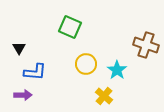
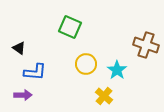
black triangle: rotated 24 degrees counterclockwise
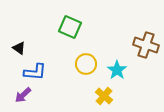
purple arrow: rotated 138 degrees clockwise
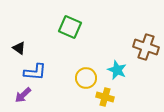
brown cross: moved 2 px down
yellow circle: moved 14 px down
cyan star: rotated 12 degrees counterclockwise
yellow cross: moved 1 px right, 1 px down; rotated 24 degrees counterclockwise
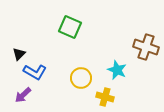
black triangle: moved 6 px down; rotated 40 degrees clockwise
blue L-shape: rotated 25 degrees clockwise
yellow circle: moved 5 px left
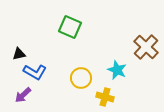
brown cross: rotated 25 degrees clockwise
black triangle: rotated 32 degrees clockwise
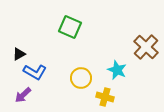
black triangle: rotated 16 degrees counterclockwise
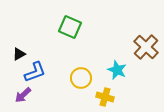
blue L-shape: rotated 50 degrees counterclockwise
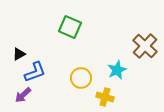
brown cross: moved 1 px left, 1 px up
cyan star: rotated 24 degrees clockwise
